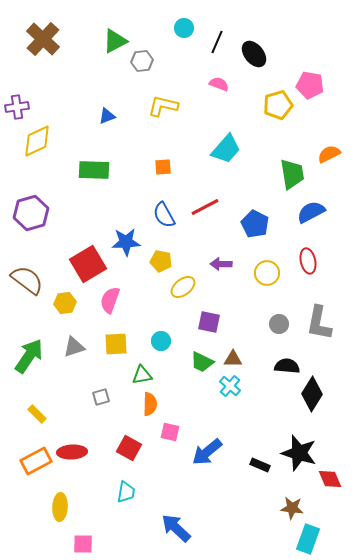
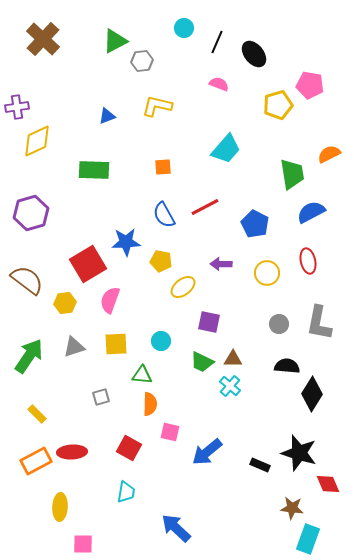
yellow L-shape at (163, 106): moved 6 px left
green triangle at (142, 375): rotated 15 degrees clockwise
red diamond at (330, 479): moved 2 px left, 5 px down
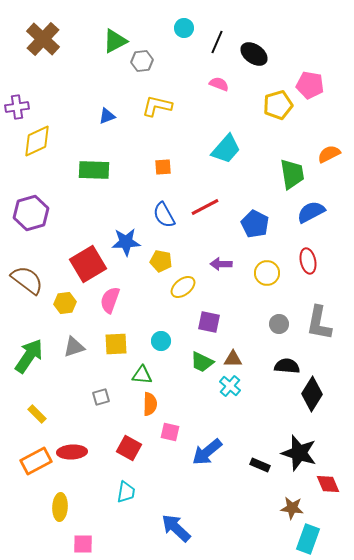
black ellipse at (254, 54): rotated 16 degrees counterclockwise
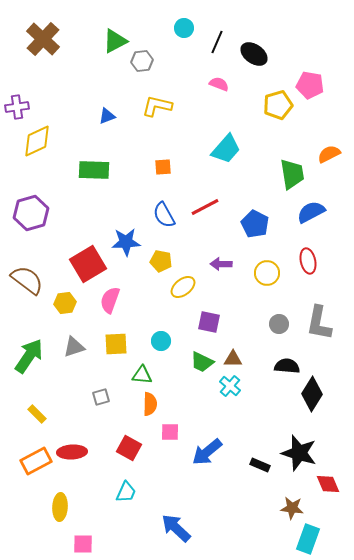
pink square at (170, 432): rotated 12 degrees counterclockwise
cyan trapezoid at (126, 492): rotated 15 degrees clockwise
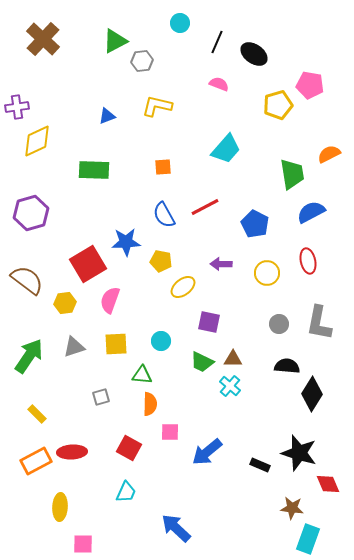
cyan circle at (184, 28): moved 4 px left, 5 px up
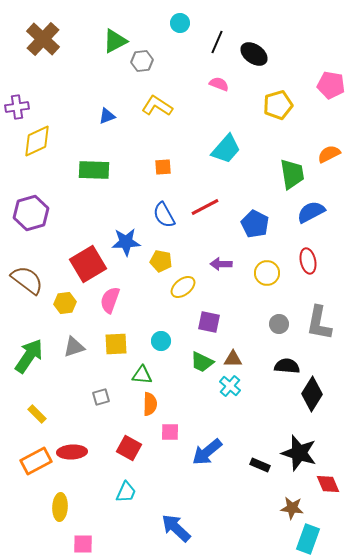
pink pentagon at (310, 85): moved 21 px right
yellow L-shape at (157, 106): rotated 20 degrees clockwise
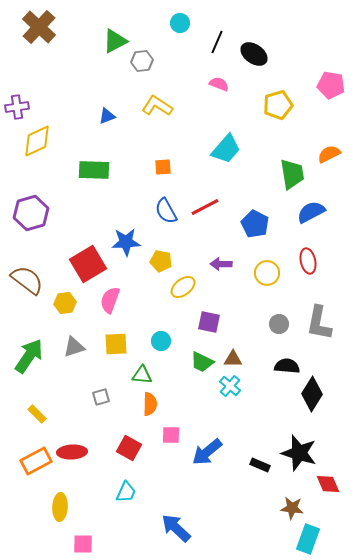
brown cross at (43, 39): moved 4 px left, 12 px up
blue semicircle at (164, 215): moved 2 px right, 4 px up
pink square at (170, 432): moved 1 px right, 3 px down
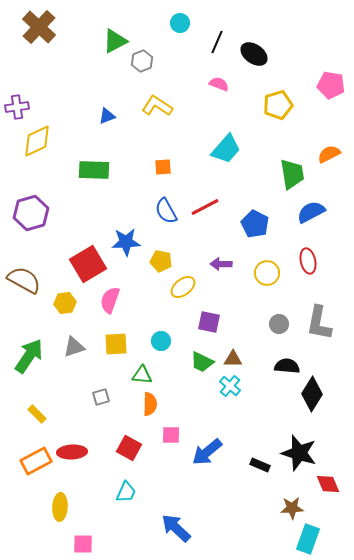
gray hexagon at (142, 61): rotated 15 degrees counterclockwise
brown semicircle at (27, 280): moved 3 px left; rotated 8 degrees counterclockwise
brown star at (292, 508): rotated 10 degrees counterclockwise
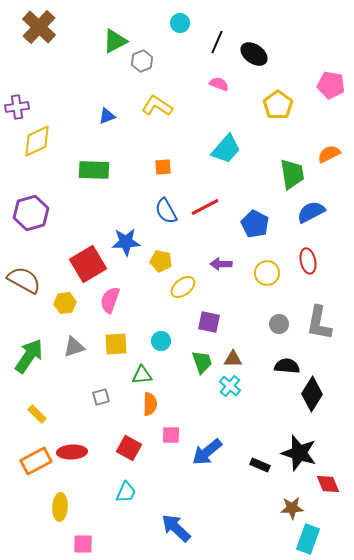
yellow pentagon at (278, 105): rotated 20 degrees counterclockwise
green trapezoid at (202, 362): rotated 135 degrees counterclockwise
green triangle at (142, 375): rotated 10 degrees counterclockwise
